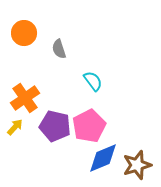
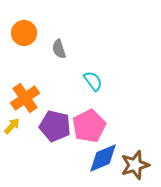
yellow arrow: moved 3 px left, 1 px up
brown star: moved 2 px left
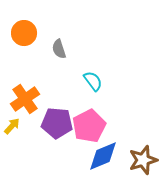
orange cross: moved 1 px down
purple pentagon: moved 2 px right, 3 px up; rotated 8 degrees counterclockwise
blue diamond: moved 2 px up
brown star: moved 8 px right, 5 px up
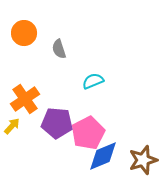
cyan semicircle: rotated 75 degrees counterclockwise
pink pentagon: moved 1 px left, 7 px down
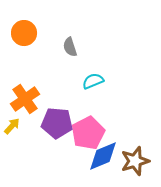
gray semicircle: moved 11 px right, 2 px up
brown star: moved 8 px left, 1 px down
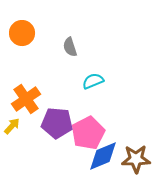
orange circle: moved 2 px left
orange cross: moved 1 px right
brown star: moved 1 px right, 2 px up; rotated 16 degrees clockwise
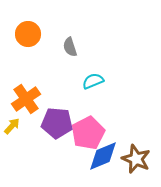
orange circle: moved 6 px right, 1 px down
brown star: rotated 24 degrees clockwise
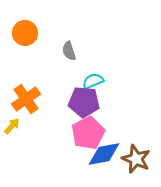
orange circle: moved 3 px left, 1 px up
gray semicircle: moved 1 px left, 4 px down
purple pentagon: moved 27 px right, 21 px up
blue diamond: moved 1 px right, 2 px up; rotated 12 degrees clockwise
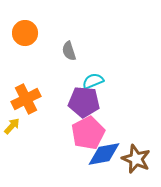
orange cross: rotated 8 degrees clockwise
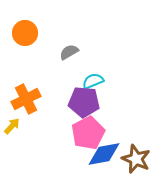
gray semicircle: moved 1 px down; rotated 78 degrees clockwise
